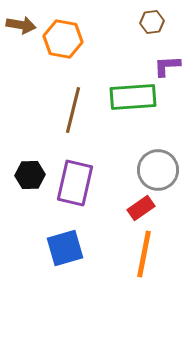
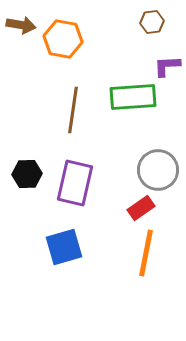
brown line: rotated 6 degrees counterclockwise
black hexagon: moved 3 px left, 1 px up
blue square: moved 1 px left, 1 px up
orange line: moved 2 px right, 1 px up
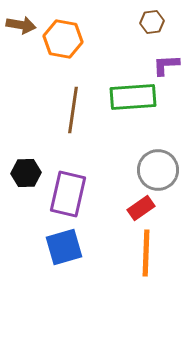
purple L-shape: moved 1 px left, 1 px up
black hexagon: moved 1 px left, 1 px up
purple rectangle: moved 7 px left, 11 px down
orange line: rotated 9 degrees counterclockwise
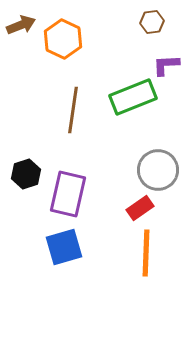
brown arrow: rotated 32 degrees counterclockwise
orange hexagon: rotated 15 degrees clockwise
green rectangle: rotated 18 degrees counterclockwise
black hexagon: moved 1 px down; rotated 16 degrees counterclockwise
red rectangle: moved 1 px left
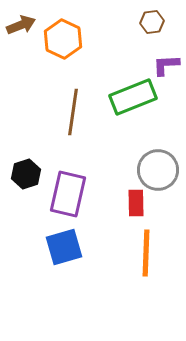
brown line: moved 2 px down
red rectangle: moved 4 px left, 5 px up; rotated 56 degrees counterclockwise
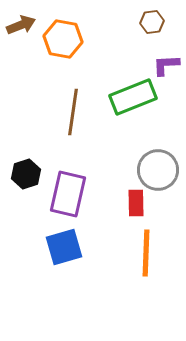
orange hexagon: rotated 15 degrees counterclockwise
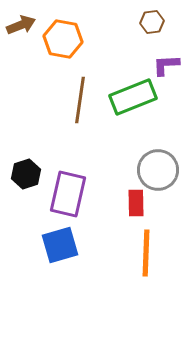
brown line: moved 7 px right, 12 px up
blue square: moved 4 px left, 2 px up
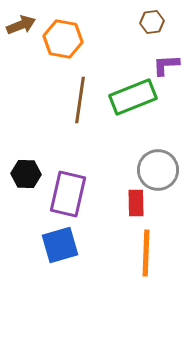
black hexagon: rotated 20 degrees clockwise
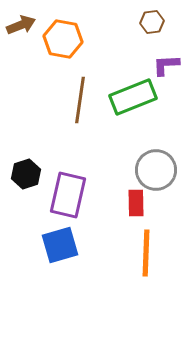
gray circle: moved 2 px left
black hexagon: rotated 20 degrees counterclockwise
purple rectangle: moved 1 px down
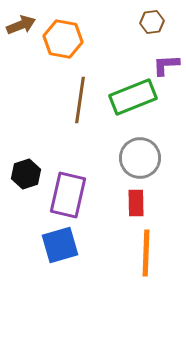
gray circle: moved 16 px left, 12 px up
